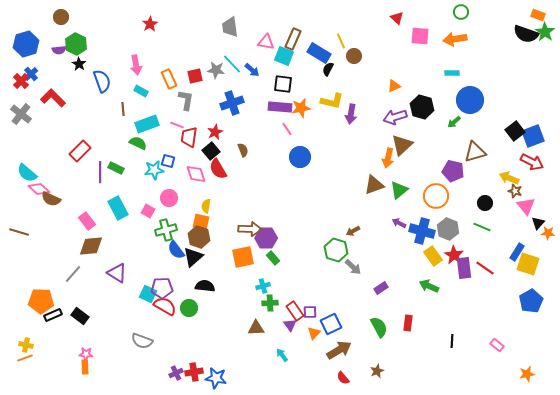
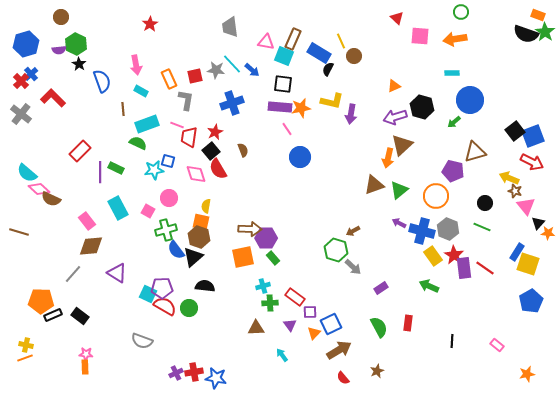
red rectangle at (295, 311): moved 14 px up; rotated 18 degrees counterclockwise
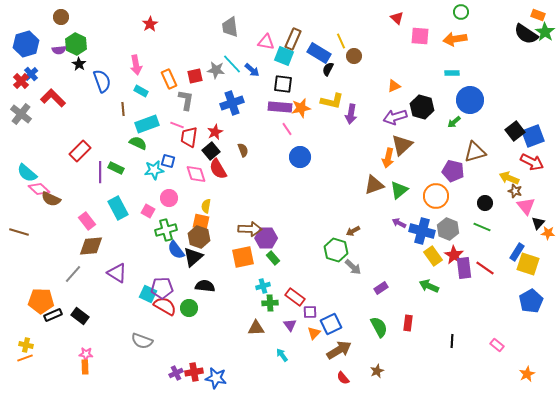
black semicircle at (526, 34): rotated 15 degrees clockwise
orange star at (527, 374): rotated 14 degrees counterclockwise
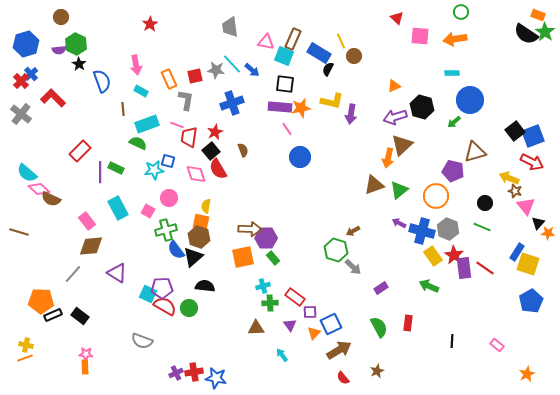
black square at (283, 84): moved 2 px right
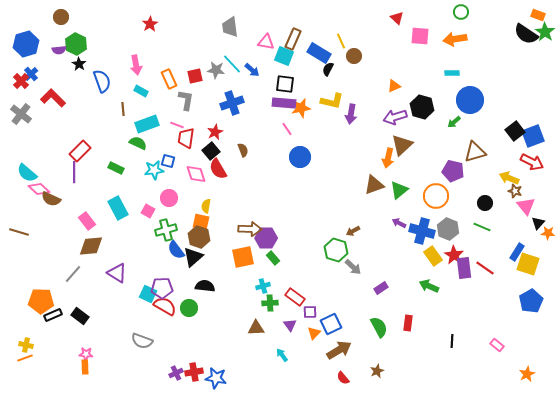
purple rectangle at (280, 107): moved 4 px right, 4 px up
red trapezoid at (189, 137): moved 3 px left, 1 px down
purple line at (100, 172): moved 26 px left
